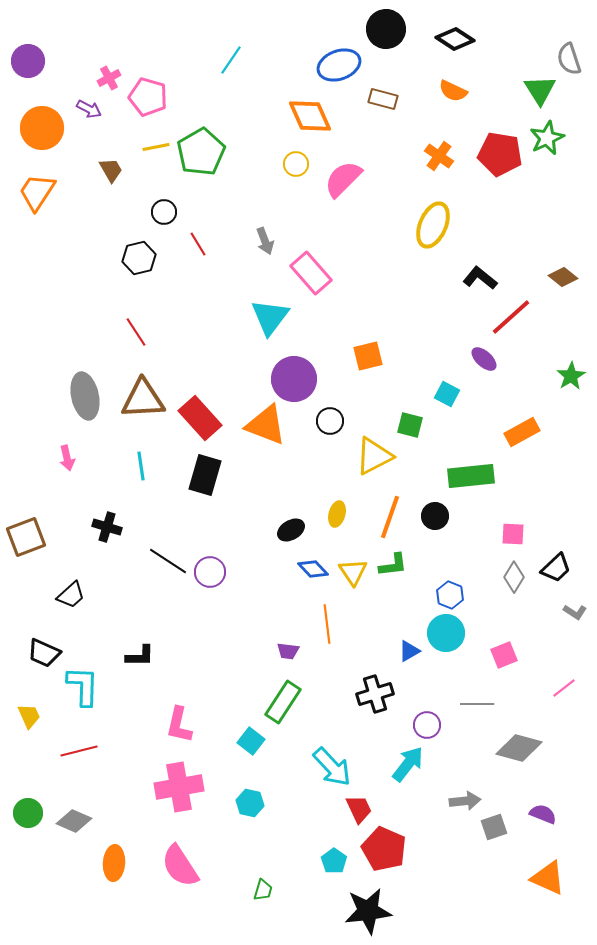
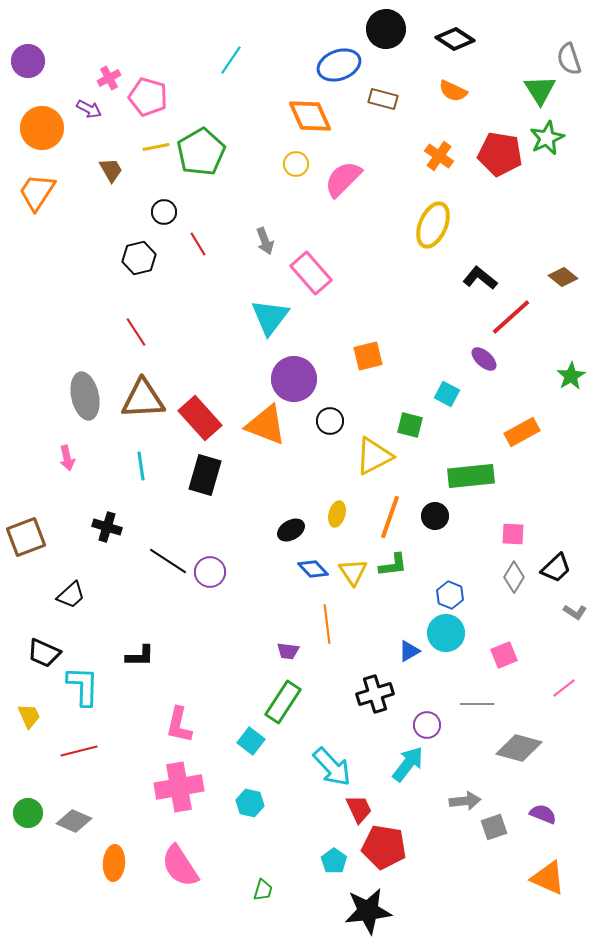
red pentagon at (384, 849): moved 2 px up; rotated 15 degrees counterclockwise
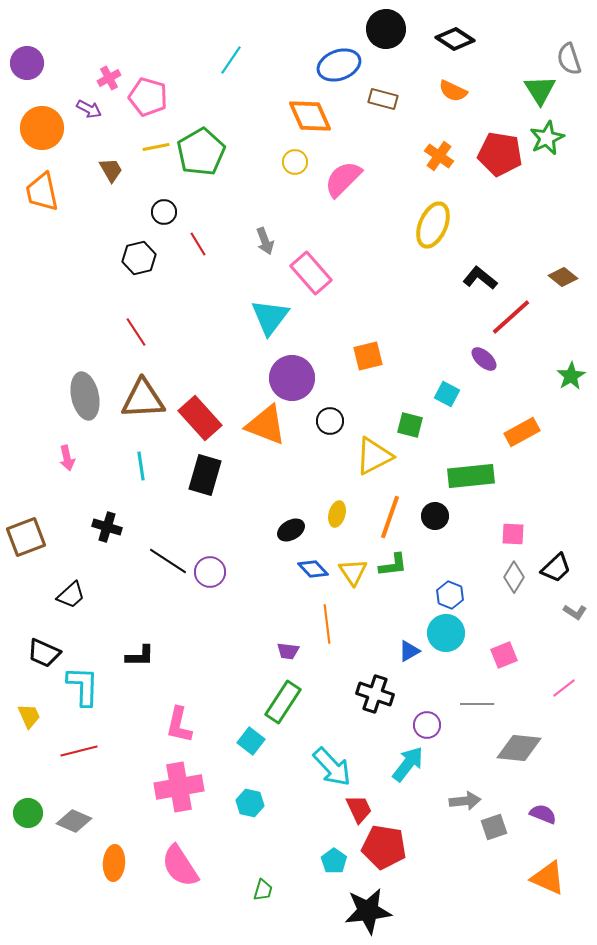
purple circle at (28, 61): moved 1 px left, 2 px down
yellow circle at (296, 164): moved 1 px left, 2 px up
orange trapezoid at (37, 192): moved 5 px right; rotated 45 degrees counterclockwise
purple circle at (294, 379): moved 2 px left, 1 px up
black cross at (375, 694): rotated 36 degrees clockwise
gray diamond at (519, 748): rotated 9 degrees counterclockwise
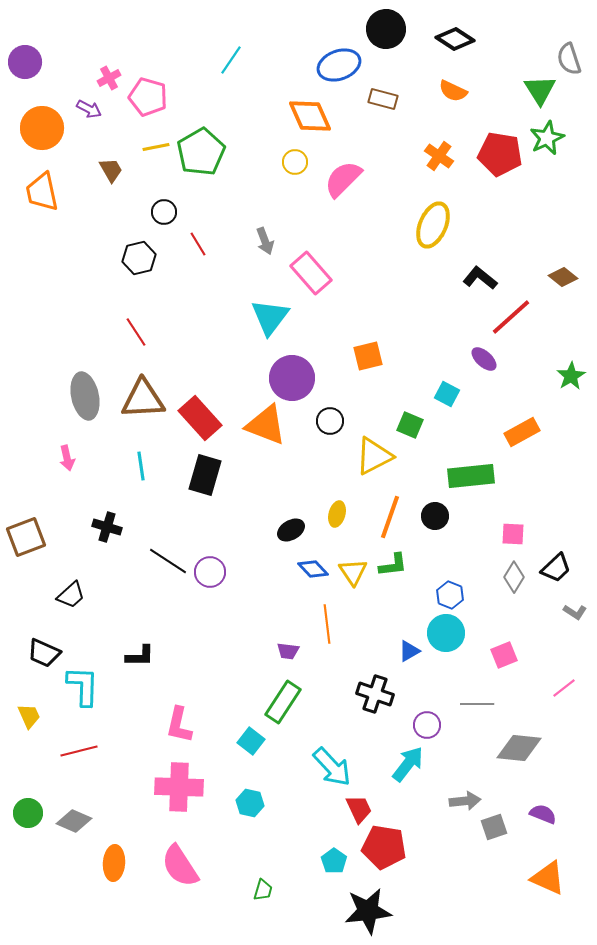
purple circle at (27, 63): moved 2 px left, 1 px up
green square at (410, 425): rotated 8 degrees clockwise
pink cross at (179, 787): rotated 12 degrees clockwise
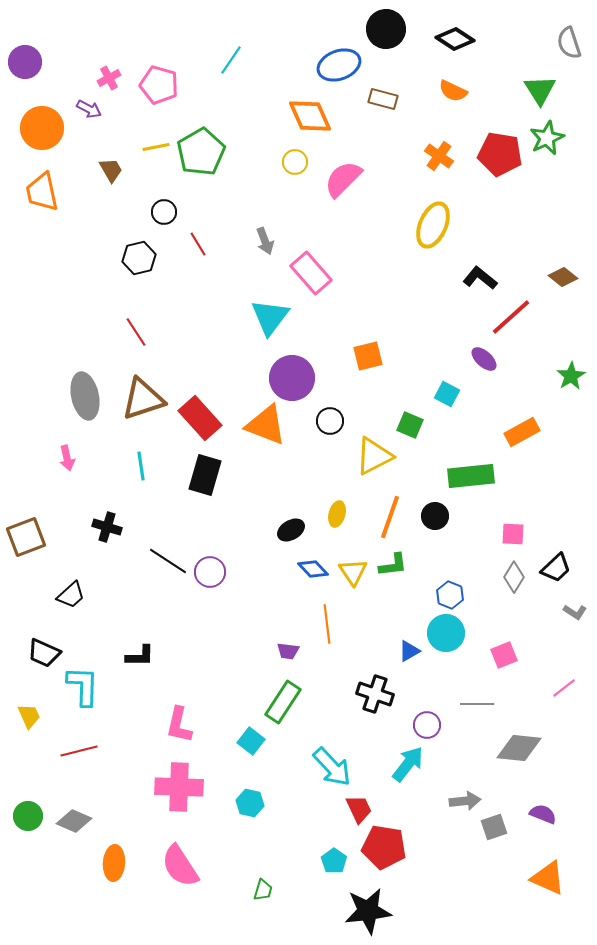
gray semicircle at (569, 59): moved 16 px up
pink pentagon at (148, 97): moved 11 px right, 12 px up
brown triangle at (143, 399): rotated 15 degrees counterclockwise
green circle at (28, 813): moved 3 px down
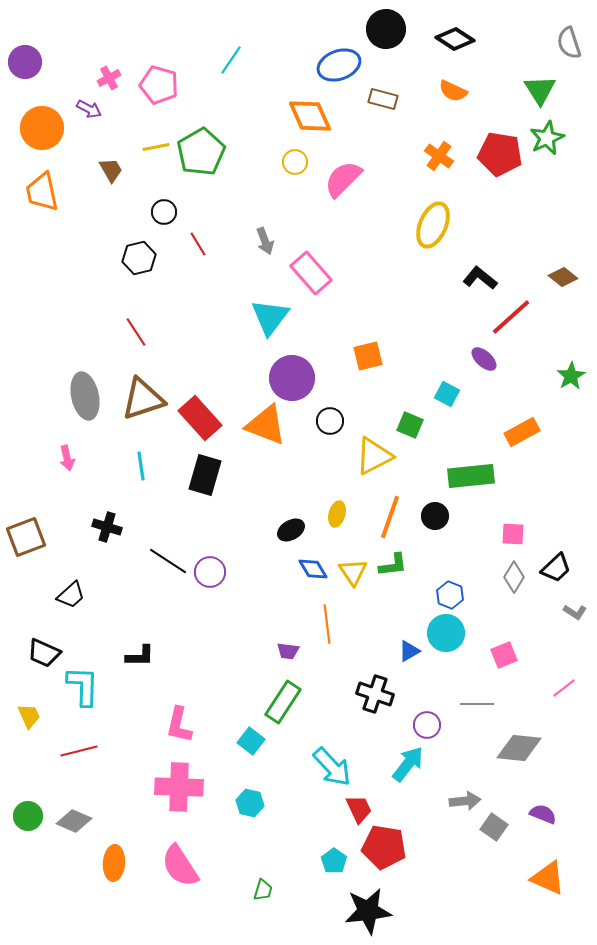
blue diamond at (313, 569): rotated 12 degrees clockwise
gray square at (494, 827): rotated 36 degrees counterclockwise
